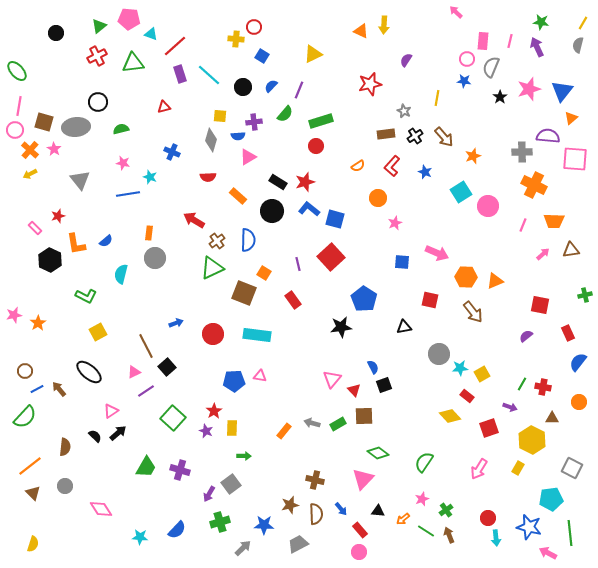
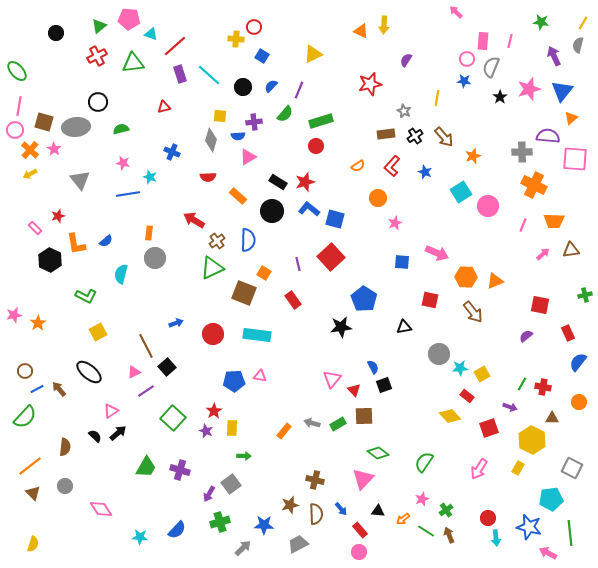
purple arrow at (537, 47): moved 17 px right, 9 px down
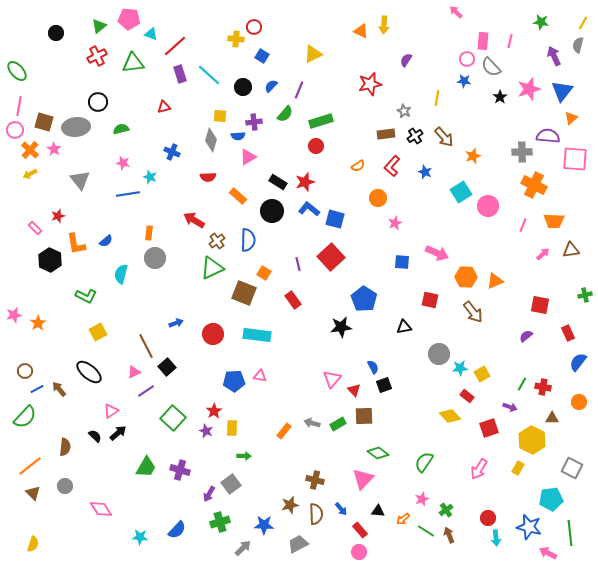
gray semicircle at (491, 67): rotated 65 degrees counterclockwise
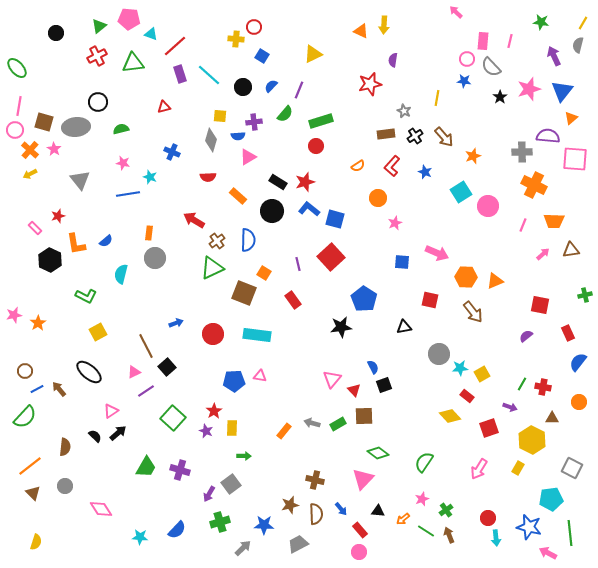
purple semicircle at (406, 60): moved 13 px left; rotated 24 degrees counterclockwise
green ellipse at (17, 71): moved 3 px up
yellow semicircle at (33, 544): moved 3 px right, 2 px up
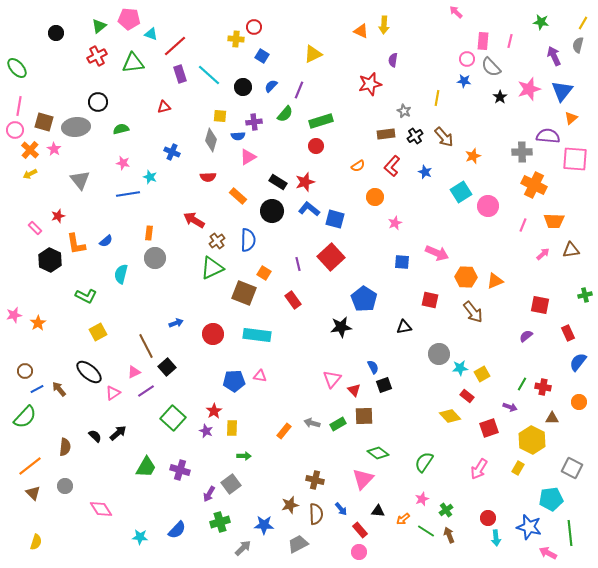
orange circle at (378, 198): moved 3 px left, 1 px up
pink triangle at (111, 411): moved 2 px right, 18 px up
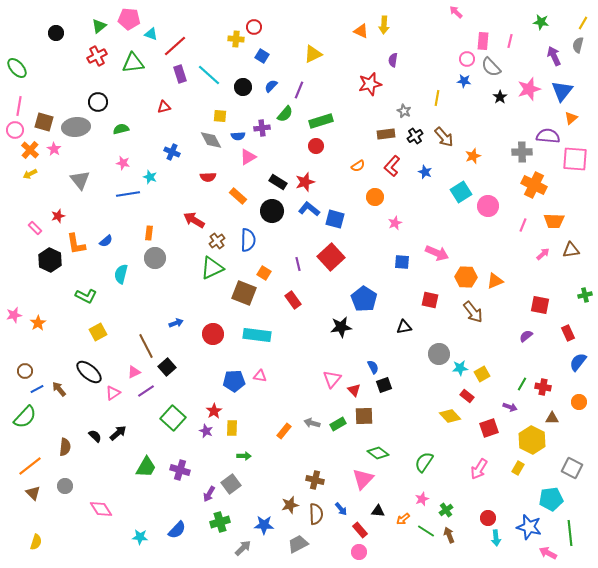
purple cross at (254, 122): moved 8 px right, 6 px down
gray diamond at (211, 140): rotated 45 degrees counterclockwise
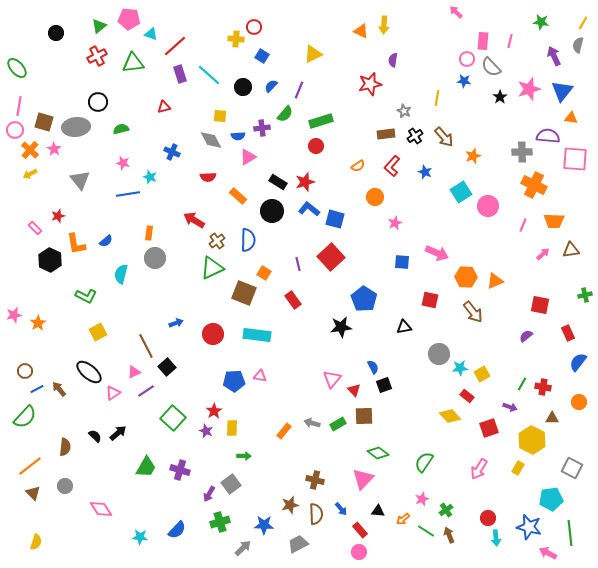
orange triangle at (571, 118): rotated 48 degrees clockwise
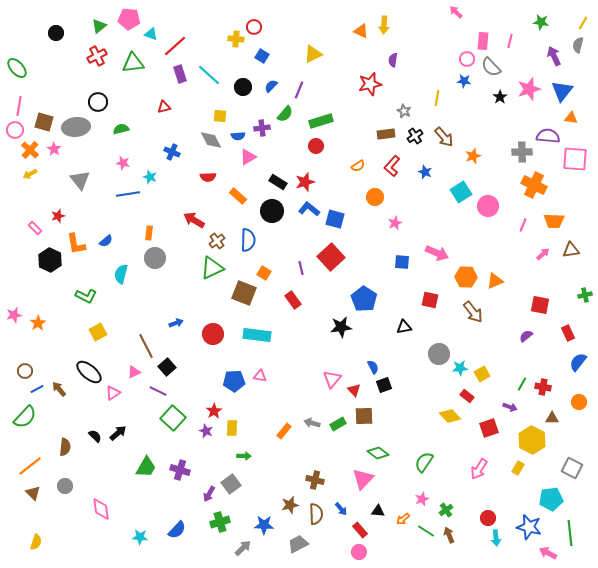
purple line at (298, 264): moved 3 px right, 4 px down
purple line at (146, 391): moved 12 px right; rotated 60 degrees clockwise
pink diamond at (101, 509): rotated 25 degrees clockwise
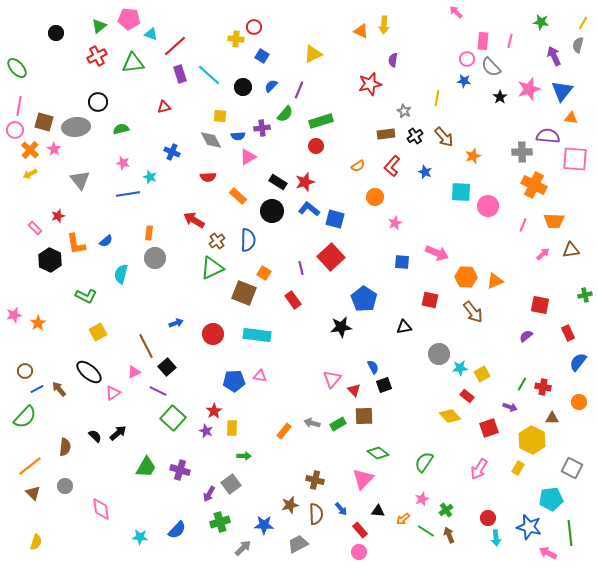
cyan square at (461, 192): rotated 35 degrees clockwise
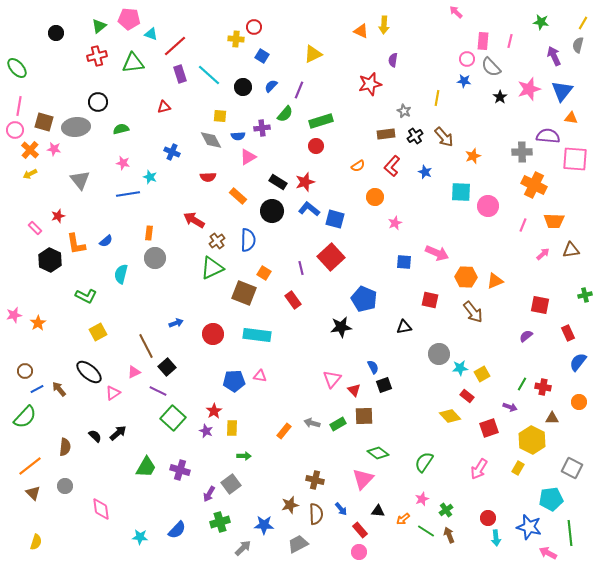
red cross at (97, 56): rotated 12 degrees clockwise
pink star at (54, 149): rotated 24 degrees counterclockwise
blue square at (402, 262): moved 2 px right
blue pentagon at (364, 299): rotated 10 degrees counterclockwise
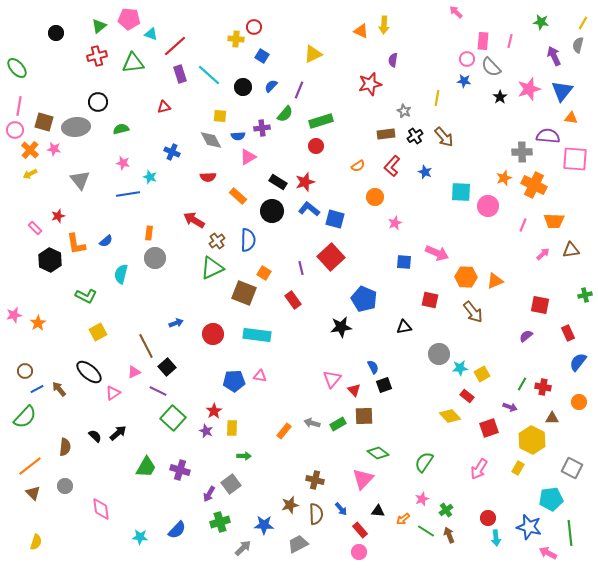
orange star at (473, 156): moved 31 px right, 22 px down
